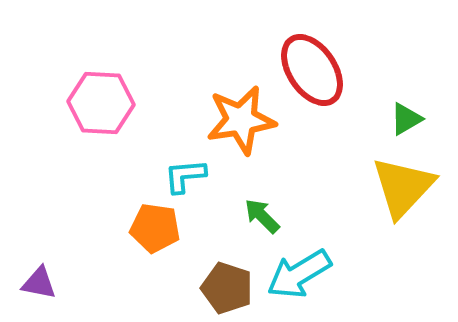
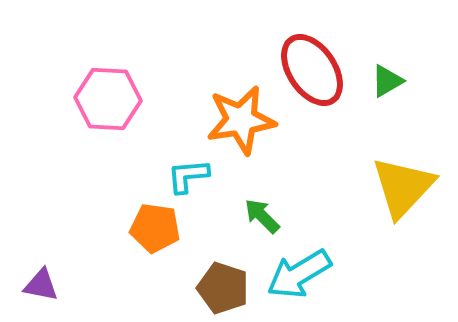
pink hexagon: moved 7 px right, 4 px up
green triangle: moved 19 px left, 38 px up
cyan L-shape: moved 3 px right
purple triangle: moved 2 px right, 2 px down
brown pentagon: moved 4 px left
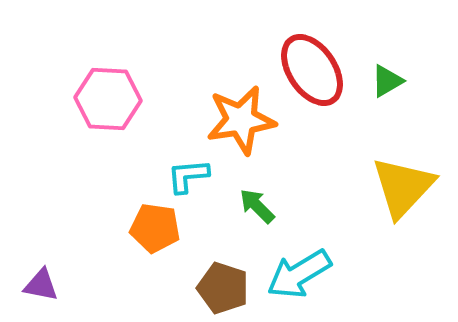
green arrow: moved 5 px left, 10 px up
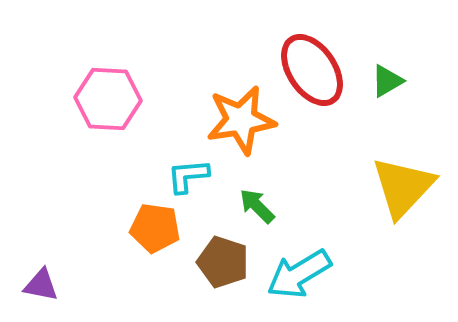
brown pentagon: moved 26 px up
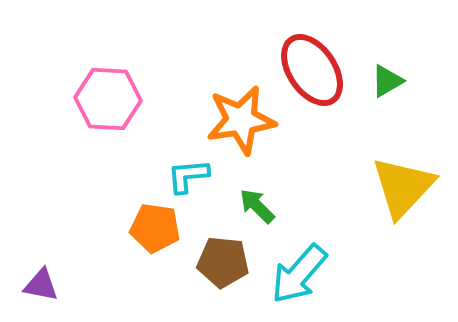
brown pentagon: rotated 12 degrees counterclockwise
cyan arrow: rotated 18 degrees counterclockwise
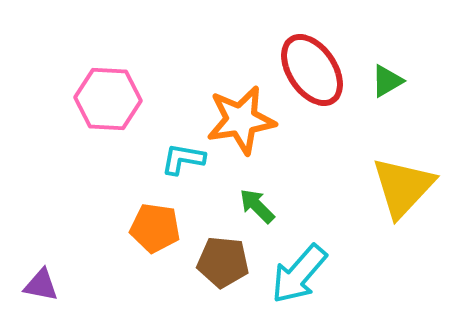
cyan L-shape: moved 5 px left, 17 px up; rotated 15 degrees clockwise
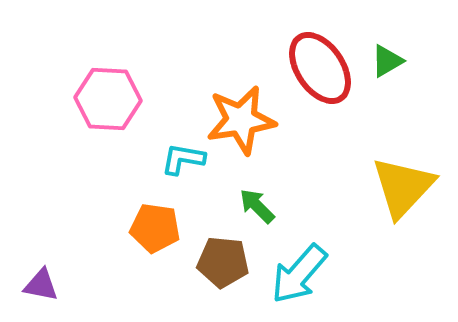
red ellipse: moved 8 px right, 2 px up
green triangle: moved 20 px up
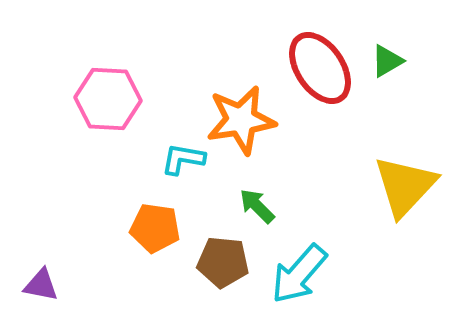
yellow triangle: moved 2 px right, 1 px up
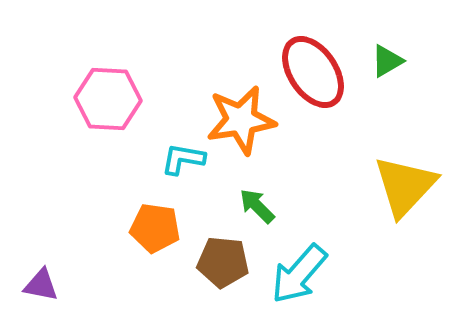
red ellipse: moved 7 px left, 4 px down
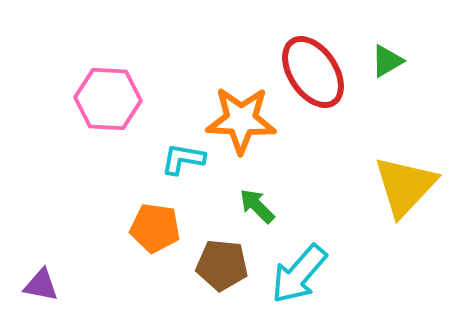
orange star: rotated 12 degrees clockwise
brown pentagon: moved 1 px left, 3 px down
